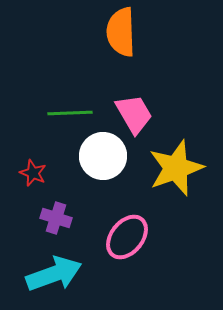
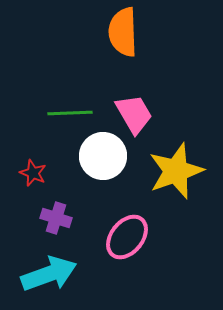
orange semicircle: moved 2 px right
yellow star: moved 3 px down
cyan arrow: moved 5 px left
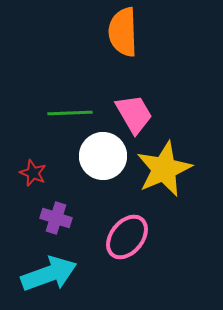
yellow star: moved 12 px left, 2 px up; rotated 4 degrees counterclockwise
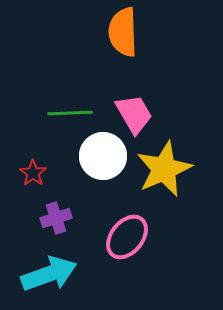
red star: rotated 12 degrees clockwise
purple cross: rotated 36 degrees counterclockwise
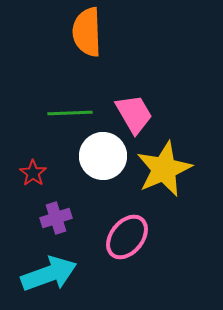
orange semicircle: moved 36 px left
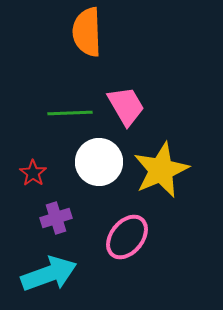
pink trapezoid: moved 8 px left, 8 px up
white circle: moved 4 px left, 6 px down
yellow star: moved 3 px left, 1 px down
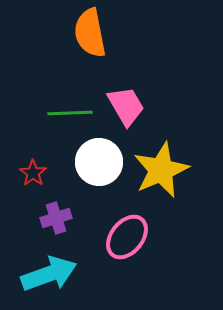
orange semicircle: moved 3 px right, 1 px down; rotated 9 degrees counterclockwise
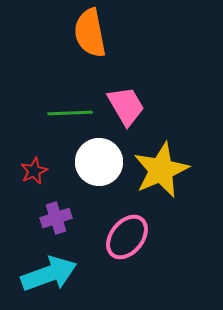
red star: moved 1 px right, 2 px up; rotated 12 degrees clockwise
